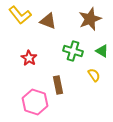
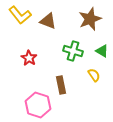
brown rectangle: moved 3 px right
pink hexagon: moved 3 px right, 3 px down
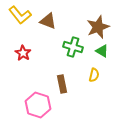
brown star: moved 8 px right, 8 px down
green cross: moved 4 px up
red star: moved 6 px left, 5 px up
yellow semicircle: rotated 48 degrees clockwise
brown rectangle: moved 1 px right, 1 px up
